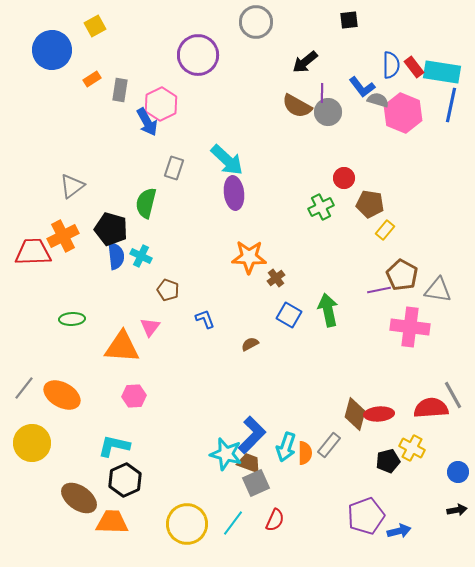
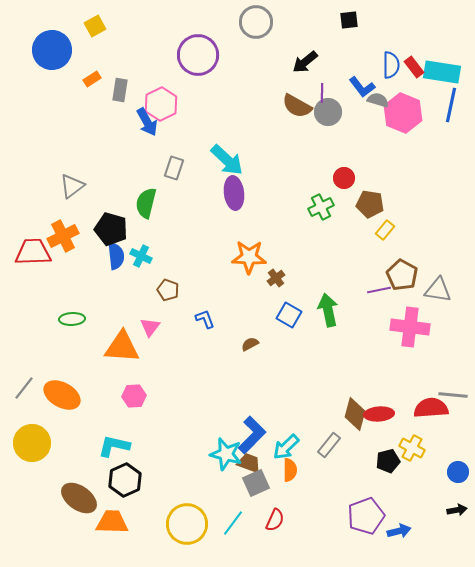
gray line at (453, 395): rotated 56 degrees counterclockwise
cyan arrow at (286, 447): rotated 28 degrees clockwise
orange semicircle at (305, 453): moved 15 px left, 17 px down
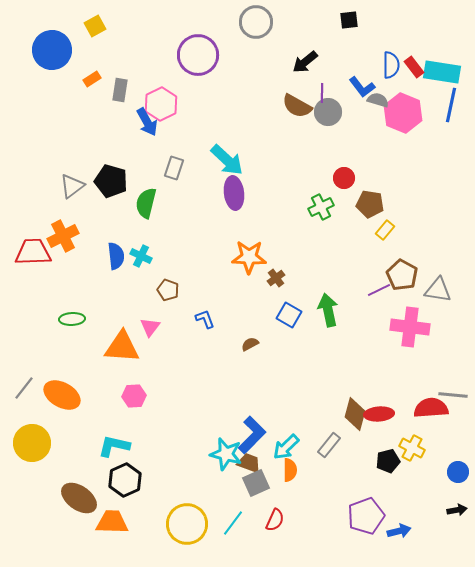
black pentagon at (111, 229): moved 48 px up
purple line at (379, 290): rotated 15 degrees counterclockwise
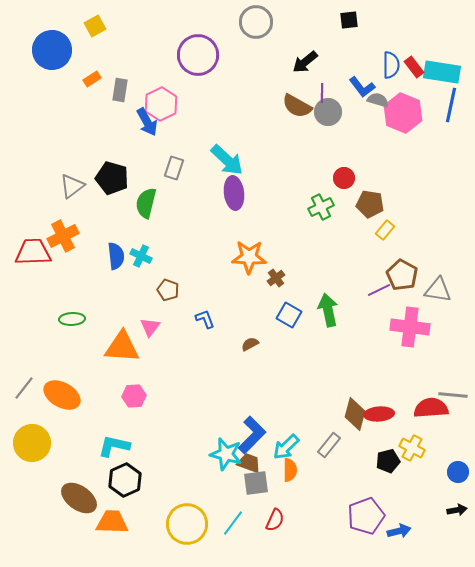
black pentagon at (111, 181): moved 1 px right, 3 px up
gray square at (256, 483): rotated 16 degrees clockwise
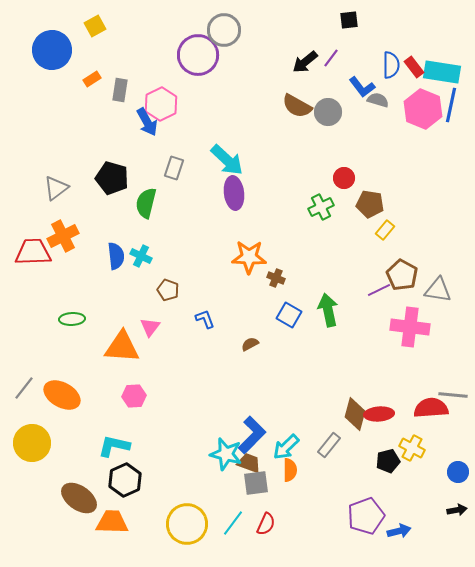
gray circle at (256, 22): moved 32 px left, 8 px down
purple line at (322, 93): moved 9 px right, 35 px up; rotated 36 degrees clockwise
pink hexagon at (403, 113): moved 20 px right, 4 px up
gray triangle at (72, 186): moved 16 px left, 2 px down
brown cross at (276, 278): rotated 30 degrees counterclockwise
red semicircle at (275, 520): moved 9 px left, 4 px down
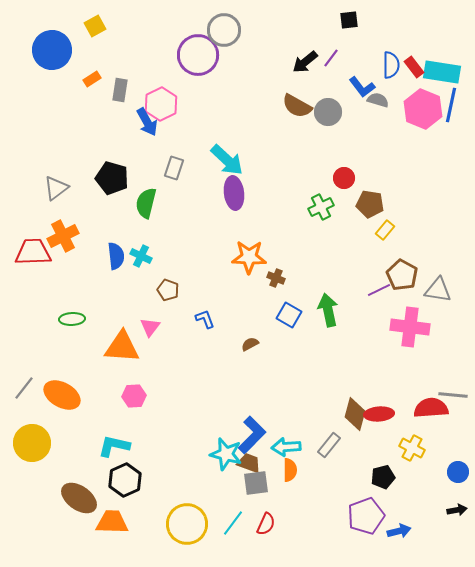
cyan arrow at (286, 447): rotated 40 degrees clockwise
black pentagon at (388, 461): moved 5 px left, 16 px down
